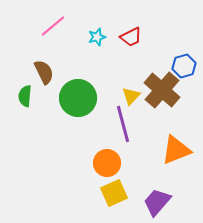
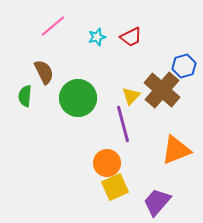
yellow square: moved 1 px right, 6 px up
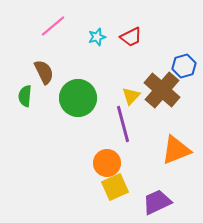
purple trapezoid: rotated 24 degrees clockwise
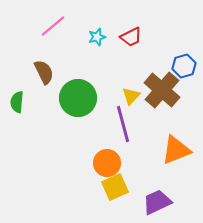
green semicircle: moved 8 px left, 6 px down
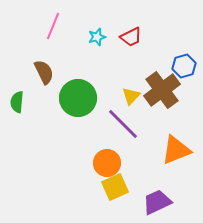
pink line: rotated 28 degrees counterclockwise
brown cross: rotated 12 degrees clockwise
purple line: rotated 30 degrees counterclockwise
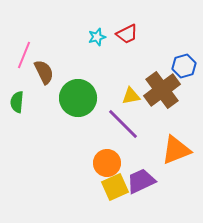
pink line: moved 29 px left, 29 px down
red trapezoid: moved 4 px left, 3 px up
yellow triangle: rotated 36 degrees clockwise
purple trapezoid: moved 16 px left, 21 px up
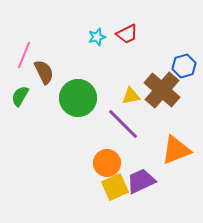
brown cross: rotated 12 degrees counterclockwise
green semicircle: moved 3 px right, 6 px up; rotated 25 degrees clockwise
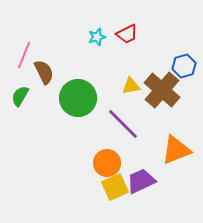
yellow triangle: moved 10 px up
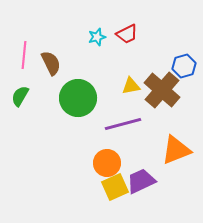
pink line: rotated 16 degrees counterclockwise
brown semicircle: moved 7 px right, 9 px up
purple line: rotated 60 degrees counterclockwise
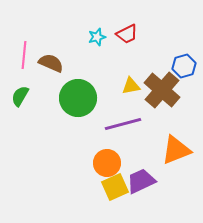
brown semicircle: rotated 40 degrees counterclockwise
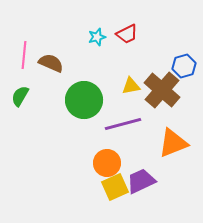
green circle: moved 6 px right, 2 px down
orange triangle: moved 3 px left, 7 px up
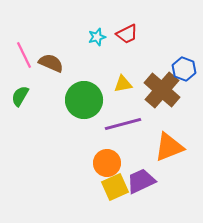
pink line: rotated 32 degrees counterclockwise
blue hexagon: moved 3 px down; rotated 25 degrees counterclockwise
yellow triangle: moved 8 px left, 2 px up
orange triangle: moved 4 px left, 4 px down
